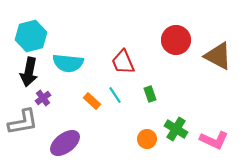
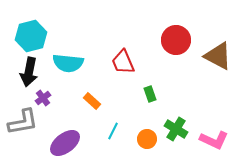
cyan line: moved 2 px left, 36 px down; rotated 60 degrees clockwise
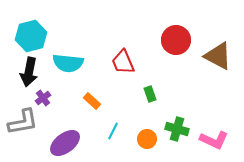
green cross: moved 1 px right; rotated 15 degrees counterclockwise
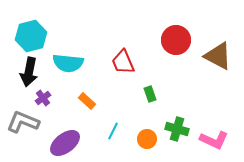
orange rectangle: moved 5 px left
gray L-shape: rotated 148 degrees counterclockwise
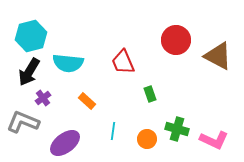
black arrow: rotated 20 degrees clockwise
cyan line: rotated 18 degrees counterclockwise
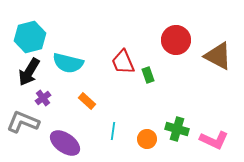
cyan hexagon: moved 1 px left, 1 px down
cyan semicircle: rotated 8 degrees clockwise
green rectangle: moved 2 px left, 19 px up
purple ellipse: rotated 72 degrees clockwise
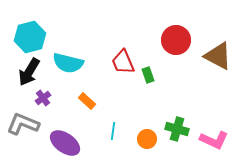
gray L-shape: moved 2 px down
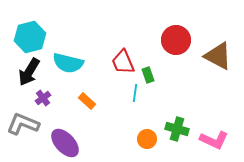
cyan line: moved 22 px right, 38 px up
purple ellipse: rotated 12 degrees clockwise
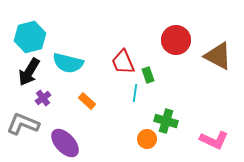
green cross: moved 11 px left, 8 px up
